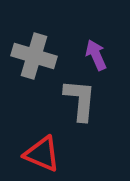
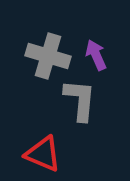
gray cross: moved 14 px right
red triangle: moved 1 px right
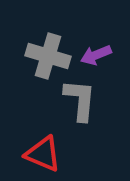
purple arrow: rotated 88 degrees counterclockwise
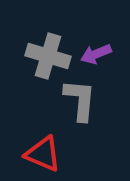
purple arrow: moved 1 px up
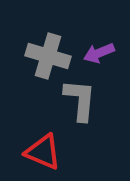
purple arrow: moved 3 px right, 1 px up
red triangle: moved 2 px up
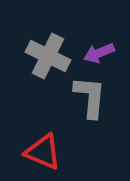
gray cross: rotated 9 degrees clockwise
gray L-shape: moved 10 px right, 3 px up
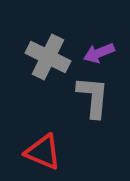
gray cross: moved 1 px down
gray L-shape: moved 3 px right
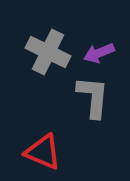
gray cross: moved 5 px up
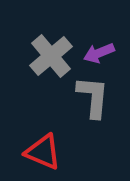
gray cross: moved 3 px right, 4 px down; rotated 24 degrees clockwise
